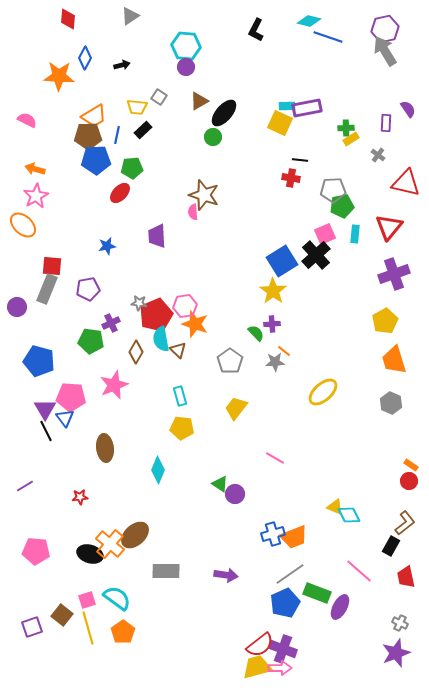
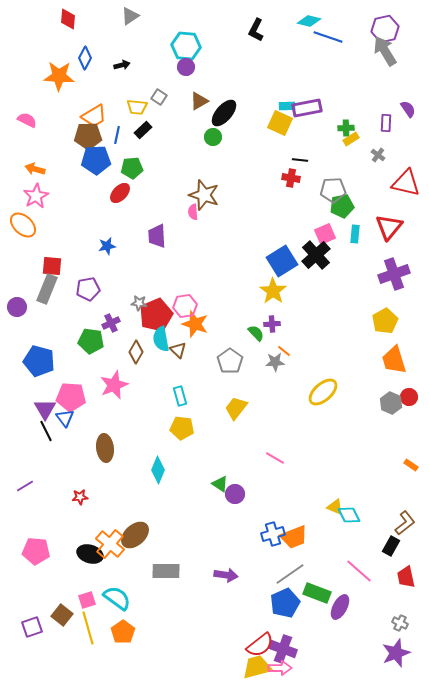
red circle at (409, 481): moved 84 px up
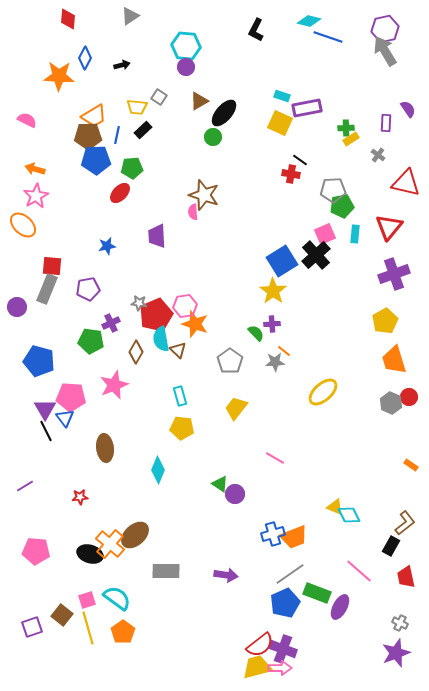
cyan rectangle at (287, 106): moved 5 px left, 10 px up; rotated 21 degrees clockwise
black line at (300, 160): rotated 28 degrees clockwise
red cross at (291, 178): moved 4 px up
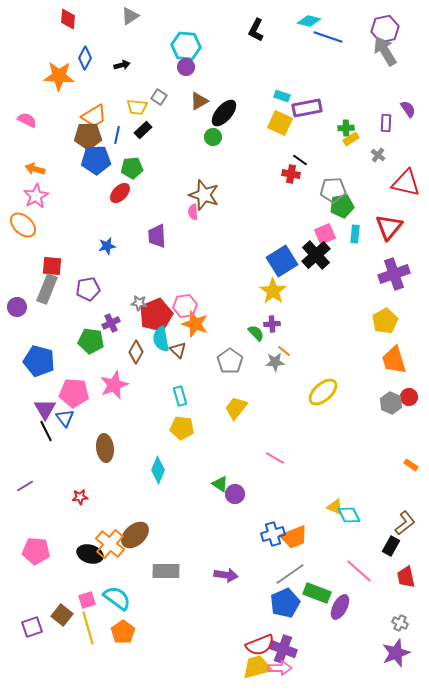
pink pentagon at (71, 397): moved 3 px right, 4 px up
red semicircle at (260, 645): rotated 16 degrees clockwise
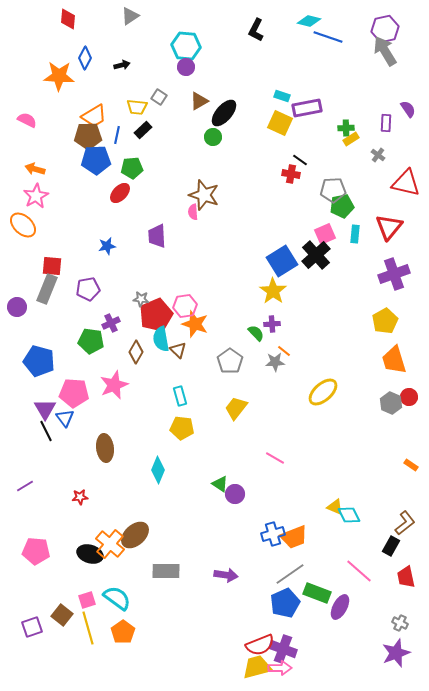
gray star at (139, 303): moved 2 px right, 4 px up
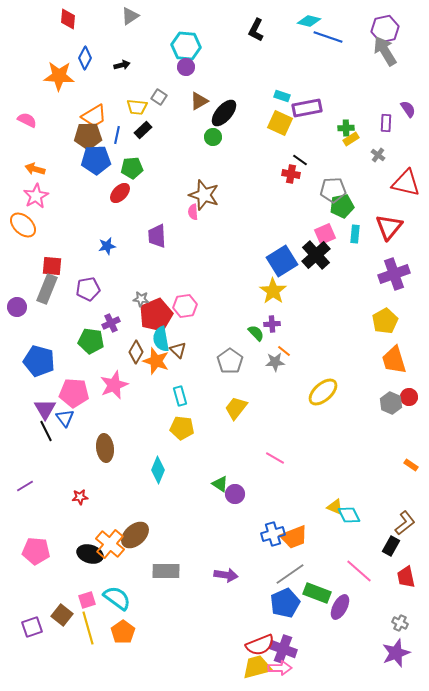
orange star at (195, 324): moved 39 px left, 37 px down
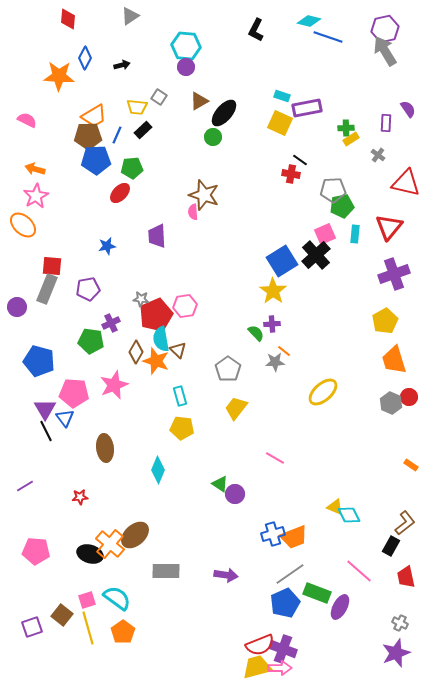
blue line at (117, 135): rotated 12 degrees clockwise
gray pentagon at (230, 361): moved 2 px left, 8 px down
